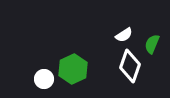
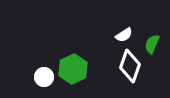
white circle: moved 2 px up
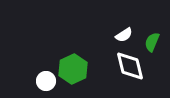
green semicircle: moved 2 px up
white diamond: rotated 32 degrees counterclockwise
white circle: moved 2 px right, 4 px down
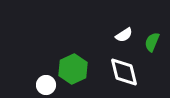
white diamond: moved 6 px left, 6 px down
white circle: moved 4 px down
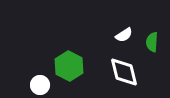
green semicircle: rotated 18 degrees counterclockwise
green hexagon: moved 4 px left, 3 px up; rotated 8 degrees counterclockwise
white circle: moved 6 px left
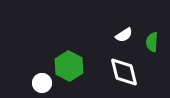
white circle: moved 2 px right, 2 px up
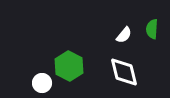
white semicircle: rotated 18 degrees counterclockwise
green semicircle: moved 13 px up
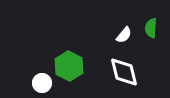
green semicircle: moved 1 px left, 1 px up
